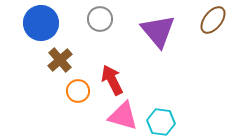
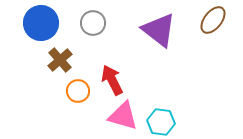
gray circle: moved 7 px left, 4 px down
purple triangle: moved 1 px right, 1 px up; rotated 12 degrees counterclockwise
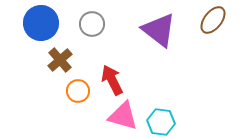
gray circle: moved 1 px left, 1 px down
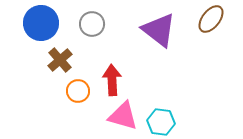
brown ellipse: moved 2 px left, 1 px up
red arrow: rotated 24 degrees clockwise
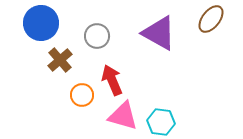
gray circle: moved 5 px right, 12 px down
purple triangle: moved 3 px down; rotated 9 degrees counterclockwise
red arrow: rotated 20 degrees counterclockwise
orange circle: moved 4 px right, 4 px down
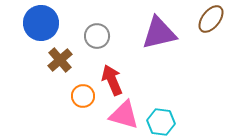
purple triangle: rotated 42 degrees counterclockwise
orange circle: moved 1 px right, 1 px down
pink triangle: moved 1 px right, 1 px up
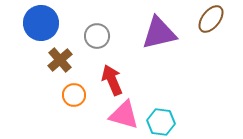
orange circle: moved 9 px left, 1 px up
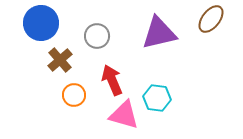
cyan hexagon: moved 4 px left, 24 px up
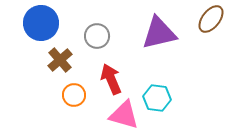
red arrow: moved 1 px left, 1 px up
